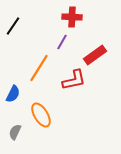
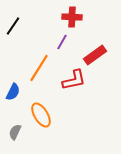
blue semicircle: moved 2 px up
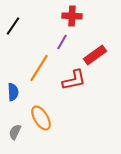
red cross: moved 1 px up
blue semicircle: rotated 30 degrees counterclockwise
orange ellipse: moved 3 px down
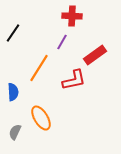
black line: moved 7 px down
